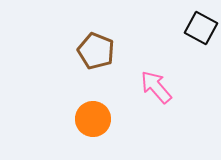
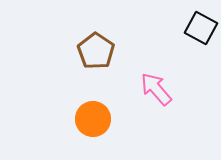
brown pentagon: rotated 12 degrees clockwise
pink arrow: moved 2 px down
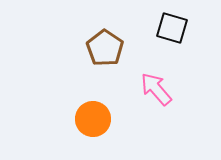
black square: moved 29 px left; rotated 12 degrees counterclockwise
brown pentagon: moved 9 px right, 3 px up
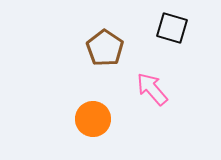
pink arrow: moved 4 px left
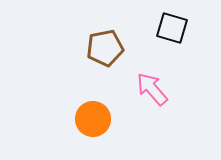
brown pentagon: rotated 27 degrees clockwise
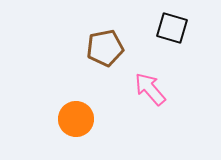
pink arrow: moved 2 px left
orange circle: moved 17 px left
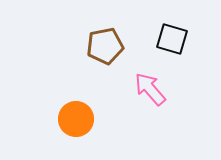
black square: moved 11 px down
brown pentagon: moved 2 px up
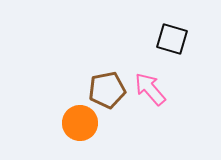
brown pentagon: moved 2 px right, 44 px down
orange circle: moved 4 px right, 4 px down
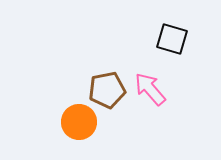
orange circle: moved 1 px left, 1 px up
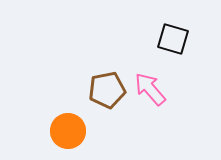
black square: moved 1 px right
orange circle: moved 11 px left, 9 px down
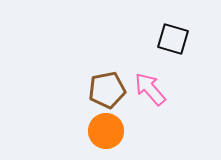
orange circle: moved 38 px right
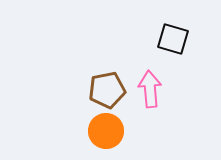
pink arrow: rotated 36 degrees clockwise
